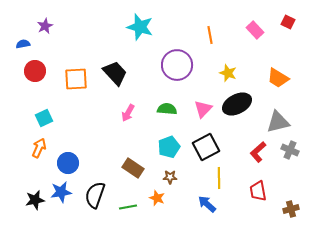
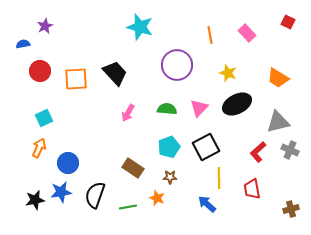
pink rectangle: moved 8 px left, 3 px down
red circle: moved 5 px right
pink triangle: moved 4 px left, 1 px up
red trapezoid: moved 6 px left, 2 px up
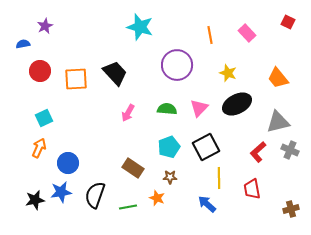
orange trapezoid: rotated 20 degrees clockwise
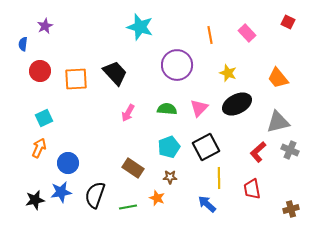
blue semicircle: rotated 72 degrees counterclockwise
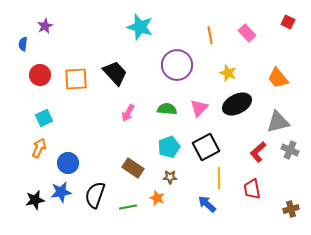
red circle: moved 4 px down
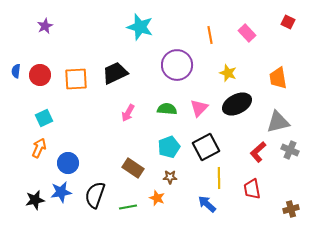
blue semicircle: moved 7 px left, 27 px down
black trapezoid: rotated 72 degrees counterclockwise
orange trapezoid: rotated 30 degrees clockwise
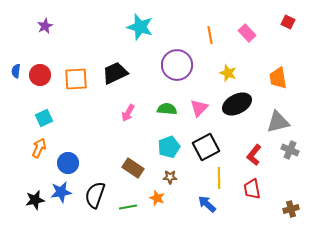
red L-shape: moved 4 px left, 3 px down; rotated 10 degrees counterclockwise
